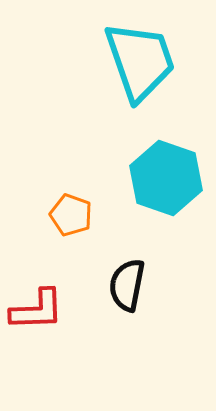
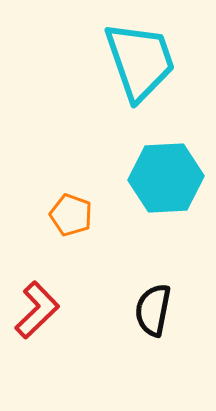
cyan hexagon: rotated 22 degrees counterclockwise
black semicircle: moved 26 px right, 25 px down
red L-shape: rotated 42 degrees counterclockwise
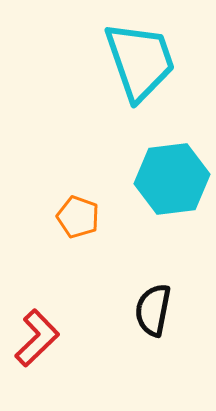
cyan hexagon: moved 6 px right, 1 px down; rotated 4 degrees counterclockwise
orange pentagon: moved 7 px right, 2 px down
red L-shape: moved 28 px down
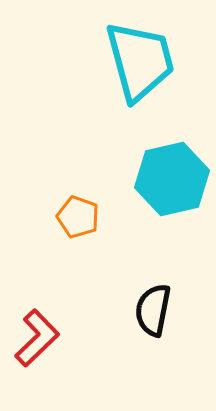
cyan trapezoid: rotated 4 degrees clockwise
cyan hexagon: rotated 6 degrees counterclockwise
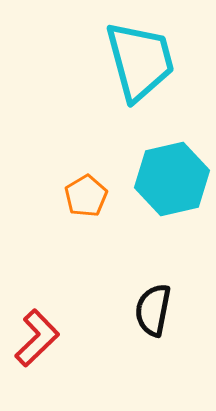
orange pentagon: moved 8 px right, 21 px up; rotated 21 degrees clockwise
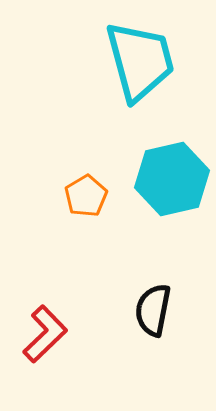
red L-shape: moved 8 px right, 4 px up
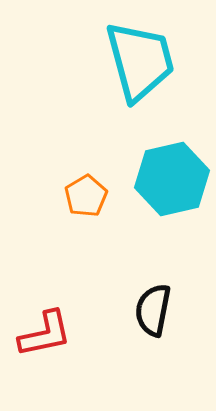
red L-shape: rotated 32 degrees clockwise
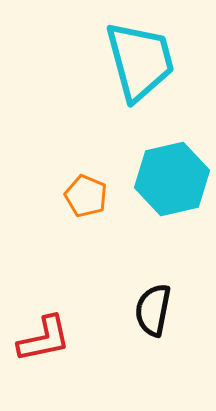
orange pentagon: rotated 18 degrees counterclockwise
red L-shape: moved 1 px left, 5 px down
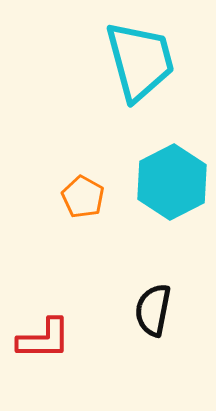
cyan hexagon: moved 3 px down; rotated 14 degrees counterclockwise
orange pentagon: moved 3 px left, 1 px down; rotated 6 degrees clockwise
red L-shape: rotated 12 degrees clockwise
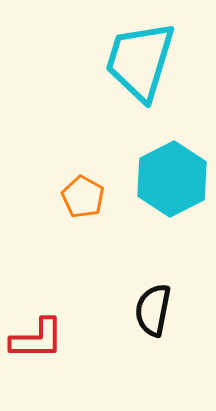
cyan trapezoid: rotated 148 degrees counterclockwise
cyan hexagon: moved 3 px up
red L-shape: moved 7 px left
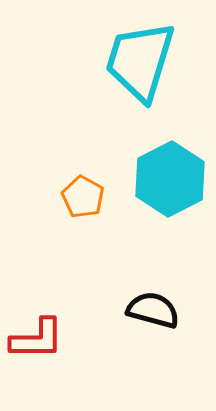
cyan hexagon: moved 2 px left
black semicircle: rotated 94 degrees clockwise
